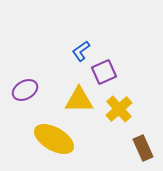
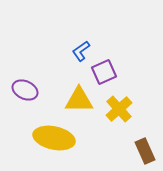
purple ellipse: rotated 55 degrees clockwise
yellow ellipse: moved 1 px up; rotated 18 degrees counterclockwise
brown rectangle: moved 2 px right, 3 px down
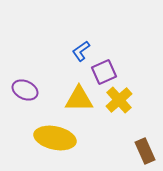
yellow triangle: moved 1 px up
yellow cross: moved 9 px up
yellow ellipse: moved 1 px right
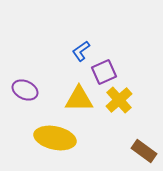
brown rectangle: moved 1 px left; rotated 30 degrees counterclockwise
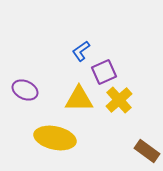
brown rectangle: moved 3 px right
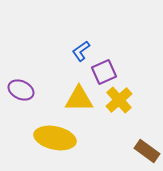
purple ellipse: moved 4 px left
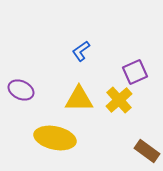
purple square: moved 31 px right
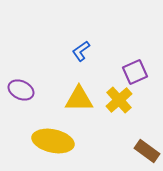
yellow ellipse: moved 2 px left, 3 px down
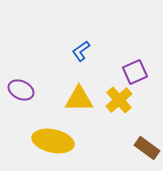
brown rectangle: moved 3 px up
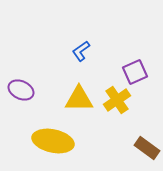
yellow cross: moved 2 px left; rotated 8 degrees clockwise
